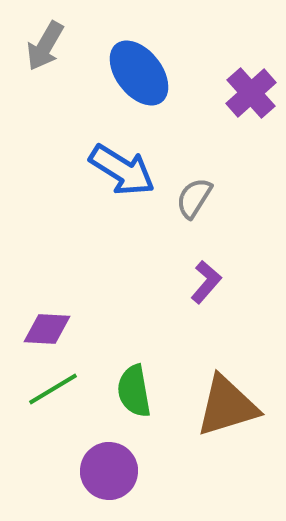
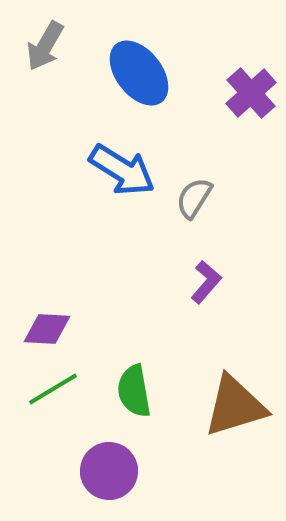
brown triangle: moved 8 px right
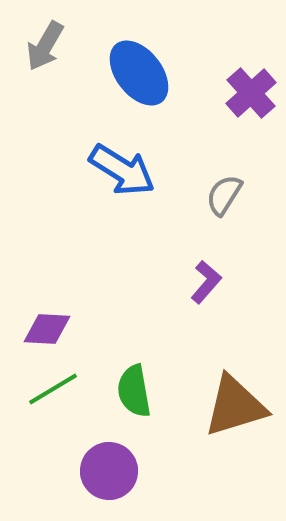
gray semicircle: moved 30 px right, 3 px up
